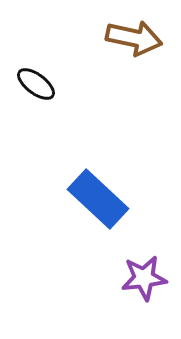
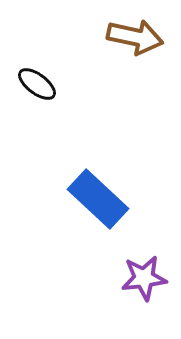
brown arrow: moved 1 px right, 1 px up
black ellipse: moved 1 px right
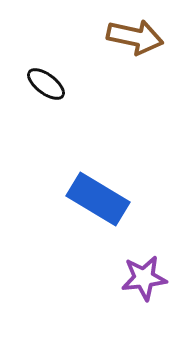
black ellipse: moved 9 px right
blue rectangle: rotated 12 degrees counterclockwise
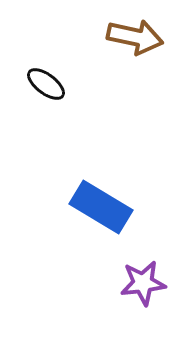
blue rectangle: moved 3 px right, 8 px down
purple star: moved 1 px left, 5 px down
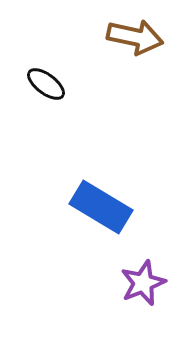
purple star: rotated 15 degrees counterclockwise
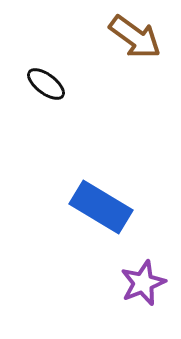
brown arrow: rotated 24 degrees clockwise
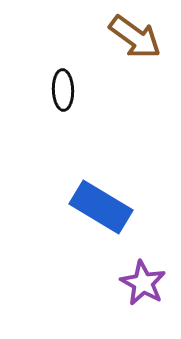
black ellipse: moved 17 px right, 6 px down; rotated 51 degrees clockwise
purple star: rotated 21 degrees counterclockwise
